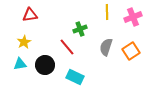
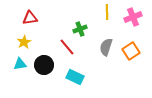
red triangle: moved 3 px down
black circle: moved 1 px left
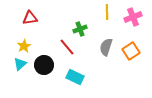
yellow star: moved 4 px down
cyan triangle: rotated 32 degrees counterclockwise
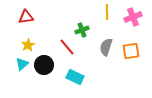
red triangle: moved 4 px left, 1 px up
green cross: moved 2 px right, 1 px down
yellow star: moved 4 px right, 1 px up
orange square: rotated 24 degrees clockwise
cyan triangle: moved 2 px right
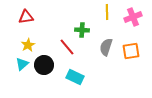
green cross: rotated 24 degrees clockwise
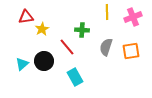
yellow star: moved 14 px right, 16 px up
black circle: moved 4 px up
cyan rectangle: rotated 36 degrees clockwise
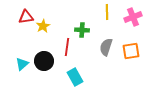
yellow star: moved 1 px right, 3 px up
red line: rotated 48 degrees clockwise
